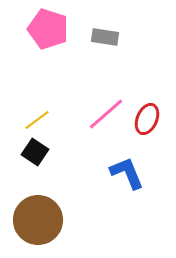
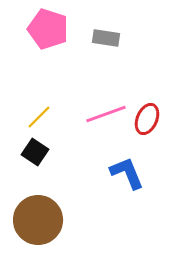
gray rectangle: moved 1 px right, 1 px down
pink line: rotated 21 degrees clockwise
yellow line: moved 2 px right, 3 px up; rotated 8 degrees counterclockwise
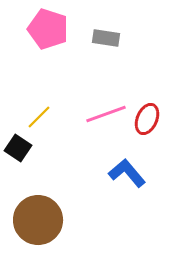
black square: moved 17 px left, 4 px up
blue L-shape: rotated 18 degrees counterclockwise
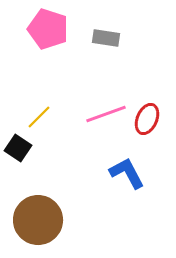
blue L-shape: rotated 12 degrees clockwise
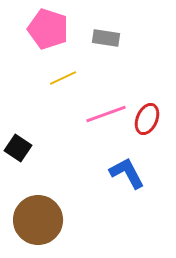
yellow line: moved 24 px right, 39 px up; rotated 20 degrees clockwise
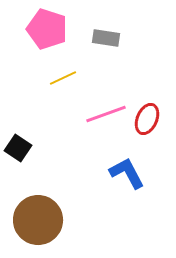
pink pentagon: moved 1 px left
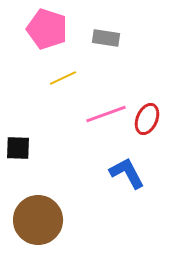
black square: rotated 32 degrees counterclockwise
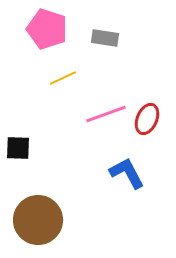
gray rectangle: moved 1 px left
